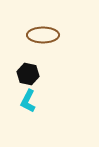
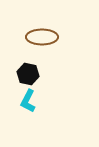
brown ellipse: moved 1 px left, 2 px down
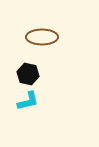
cyan L-shape: rotated 130 degrees counterclockwise
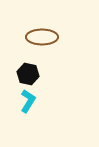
cyan L-shape: rotated 45 degrees counterclockwise
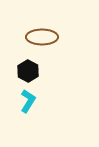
black hexagon: moved 3 px up; rotated 15 degrees clockwise
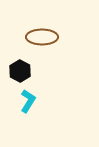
black hexagon: moved 8 px left
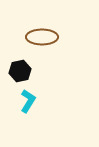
black hexagon: rotated 20 degrees clockwise
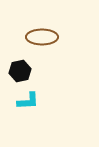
cyan L-shape: rotated 55 degrees clockwise
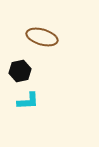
brown ellipse: rotated 16 degrees clockwise
